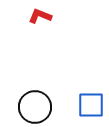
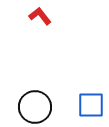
red L-shape: rotated 30 degrees clockwise
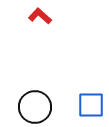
red L-shape: rotated 10 degrees counterclockwise
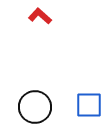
blue square: moved 2 px left
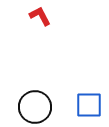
red L-shape: rotated 20 degrees clockwise
